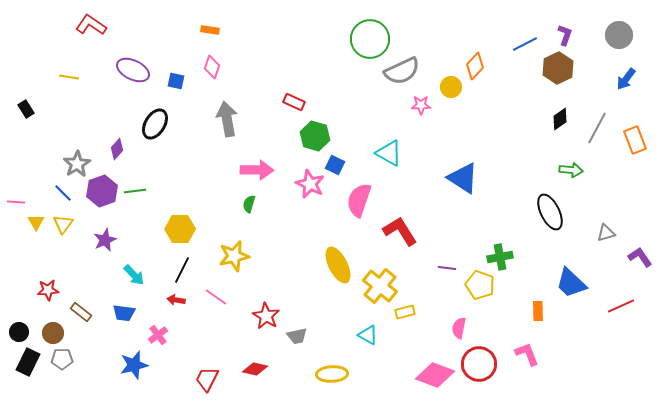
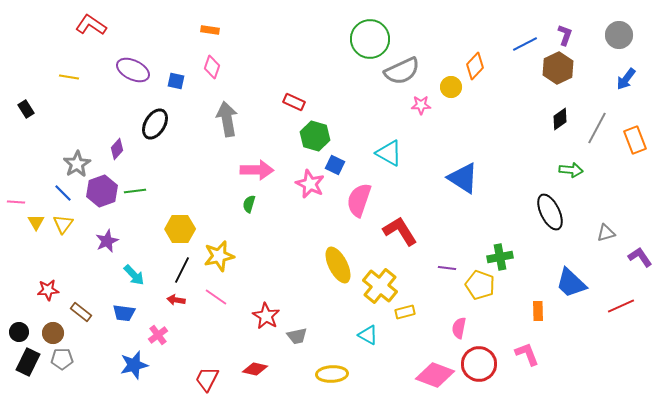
purple star at (105, 240): moved 2 px right, 1 px down
yellow star at (234, 256): moved 15 px left
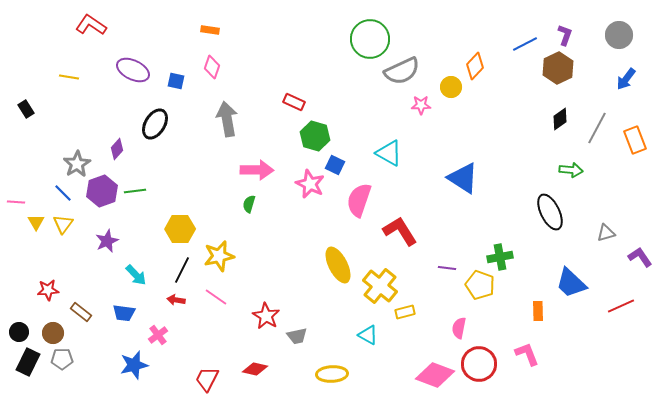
cyan arrow at (134, 275): moved 2 px right
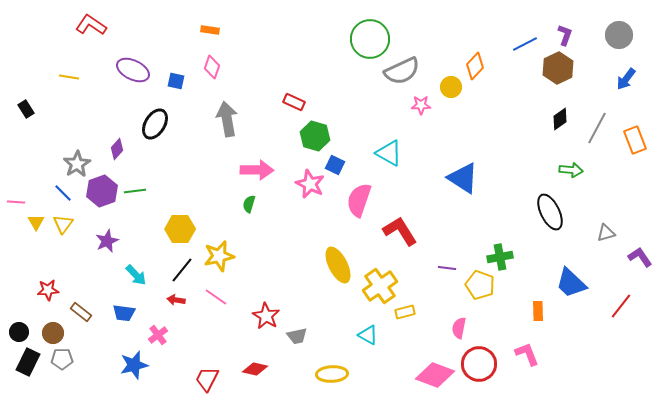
black line at (182, 270): rotated 12 degrees clockwise
yellow cross at (380, 286): rotated 16 degrees clockwise
red line at (621, 306): rotated 28 degrees counterclockwise
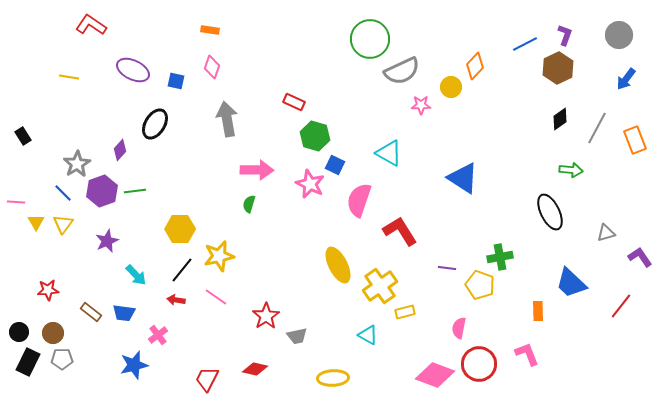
black rectangle at (26, 109): moved 3 px left, 27 px down
purple diamond at (117, 149): moved 3 px right, 1 px down
brown rectangle at (81, 312): moved 10 px right
red star at (266, 316): rotated 8 degrees clockwise
yellow ellipse at (332, 374): moved 1 px right, 4 px down
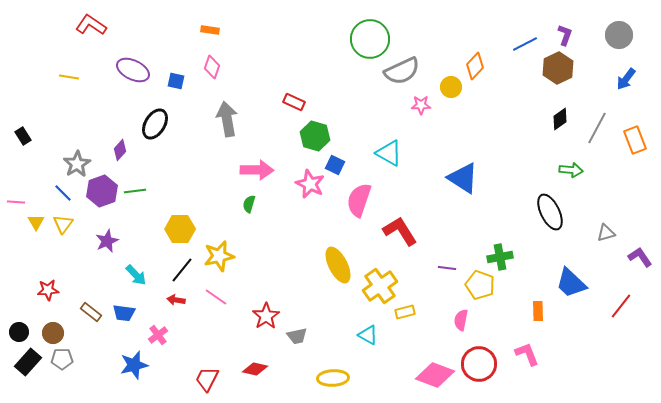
pink semicircle at (459, 328): moved 2 px right, 8 px up
black rectangle at (28, 362): rotated 16 degrees clockwise
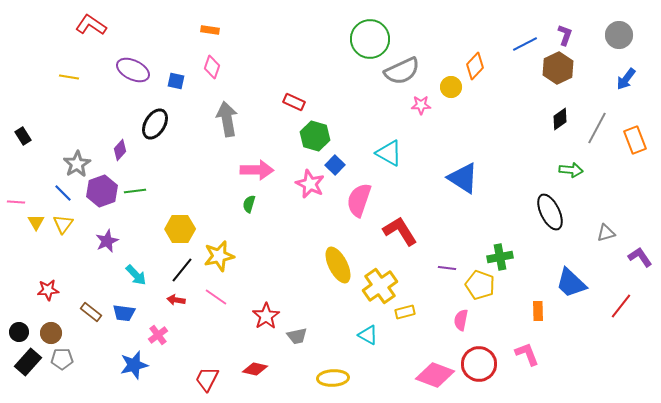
blue square at (335, 165): rotated 18 degrees clockwise
brown circle at (53, 333): moved 2 px left
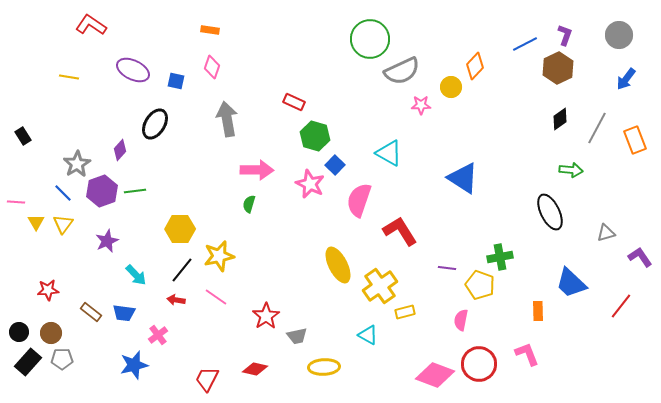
yellow ellipse at (333, 378): moved 9 px left, 11 px up
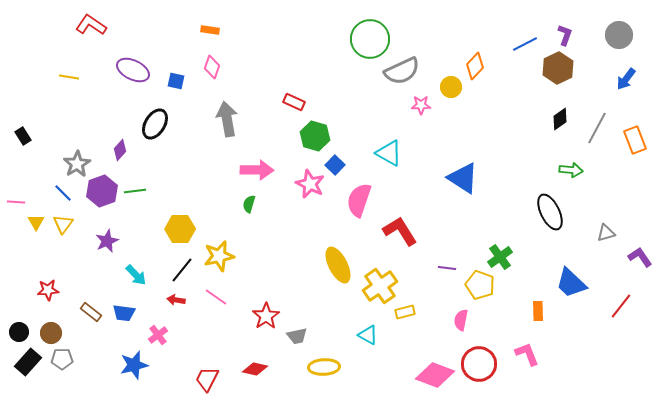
green cross at (500, 257): rotated 25 degrees counterclockwise
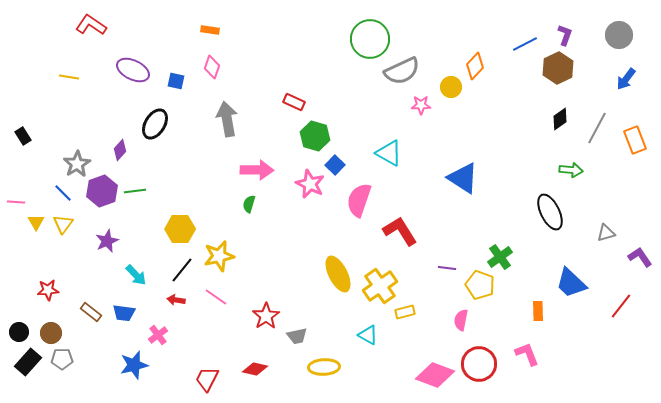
yellow ellipse at (338, 265): moved 9 px down
